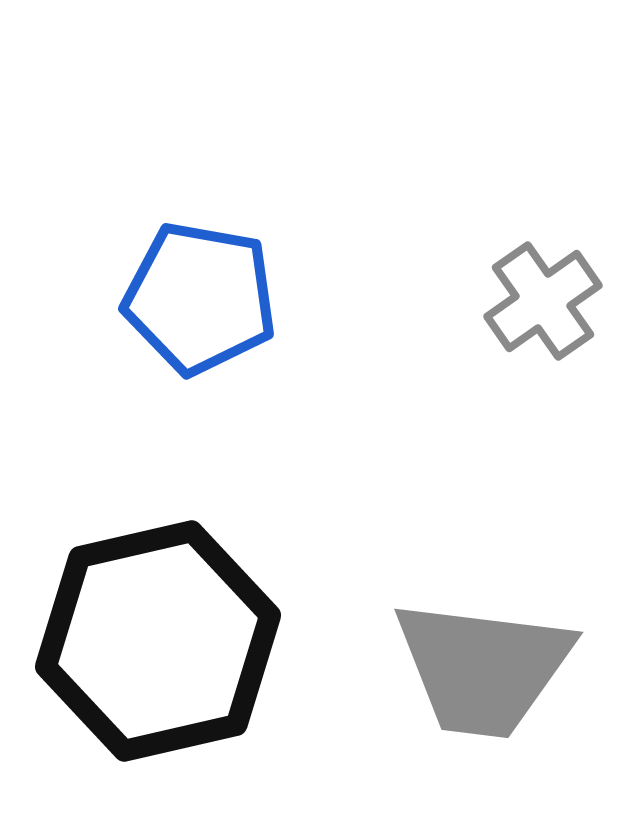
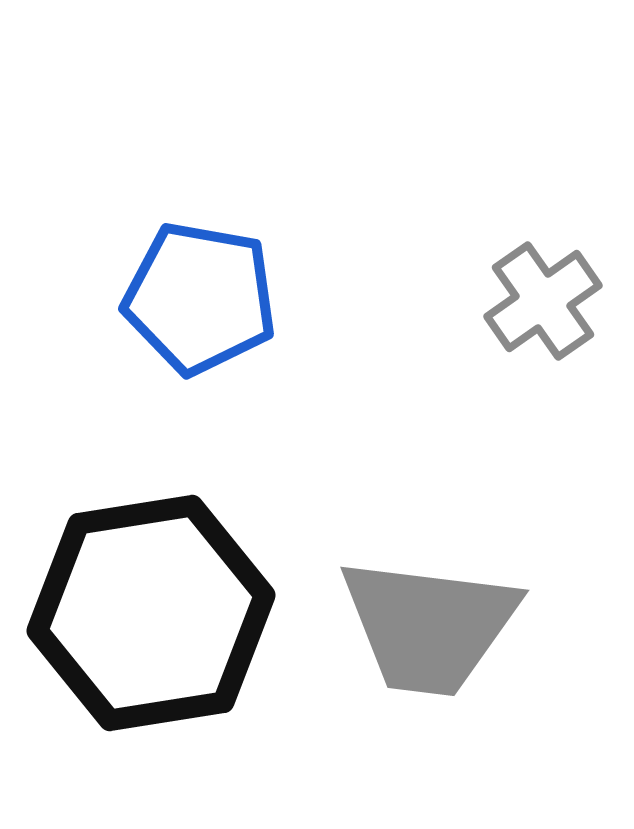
black hexagon: moved 7 px left, 28 px up; rotated 4 degrees clockwise
gray trapezoid: moved 54 px left, 42 px up
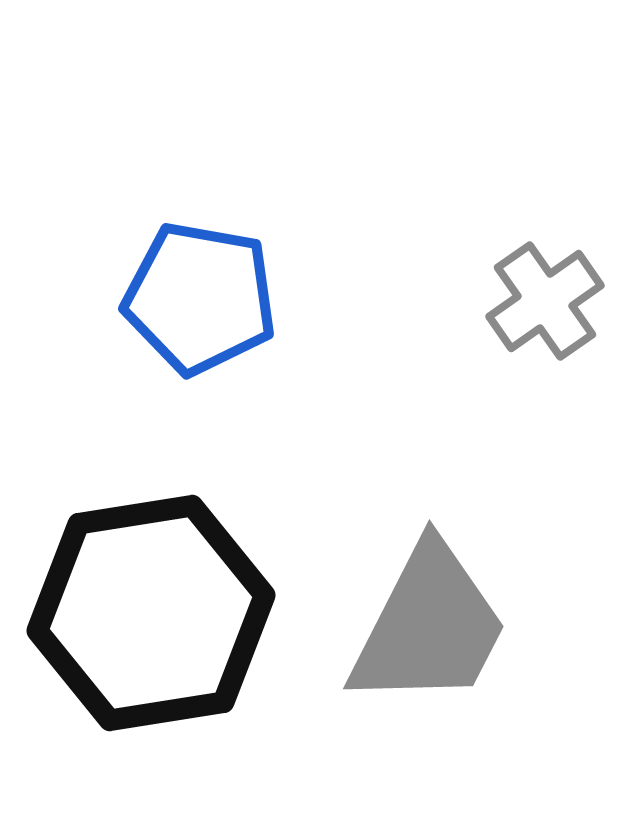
gray cross: moved 2 px right
gray trapezoid: rotated 70 degrees counterclockwise
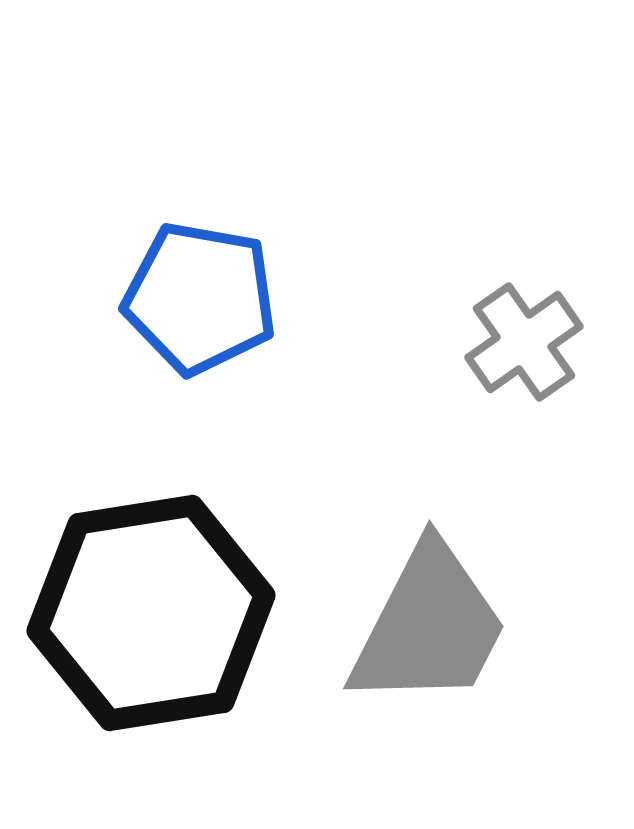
gray cross: moved 21 px left, 41 px down
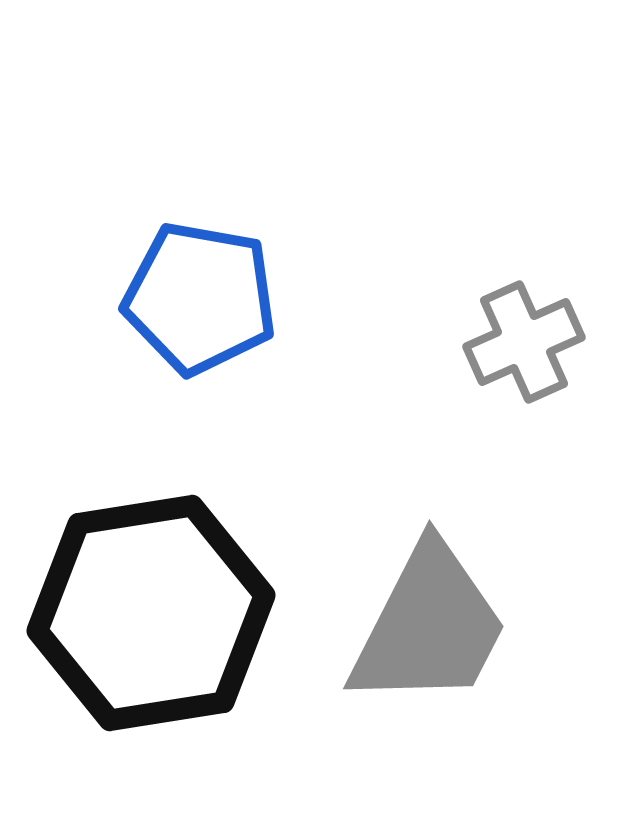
gray cross: rotated 11 degrees clockwise
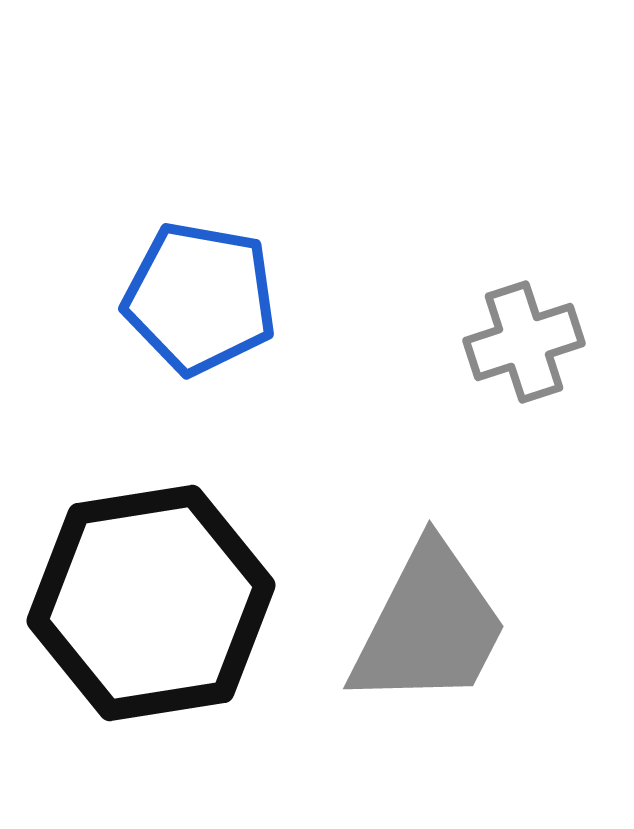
gray cross: rotated 6 degrees clockwise
black hexagon: moved 10 px up
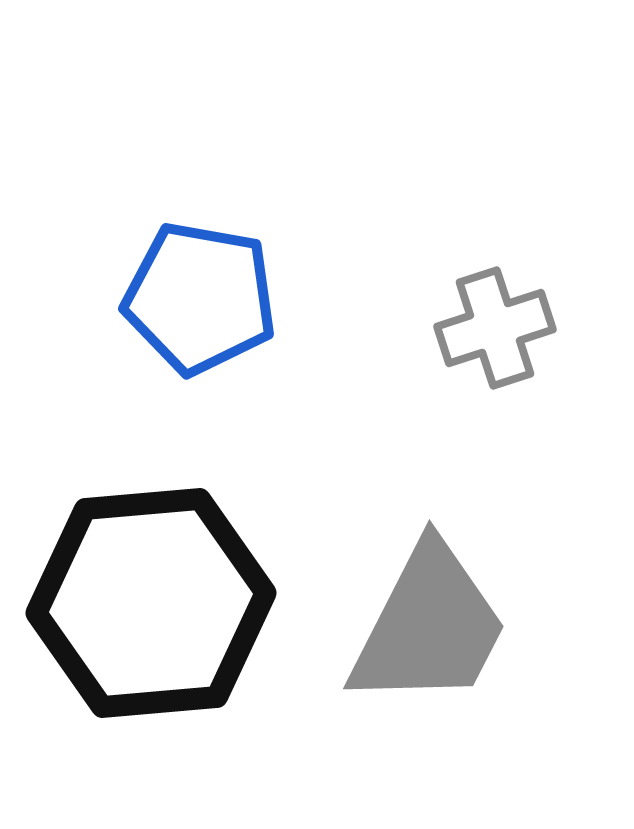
gray cross: moved 29 px left, 14 px up
black hexagon: rotated 4 degrees clockwise
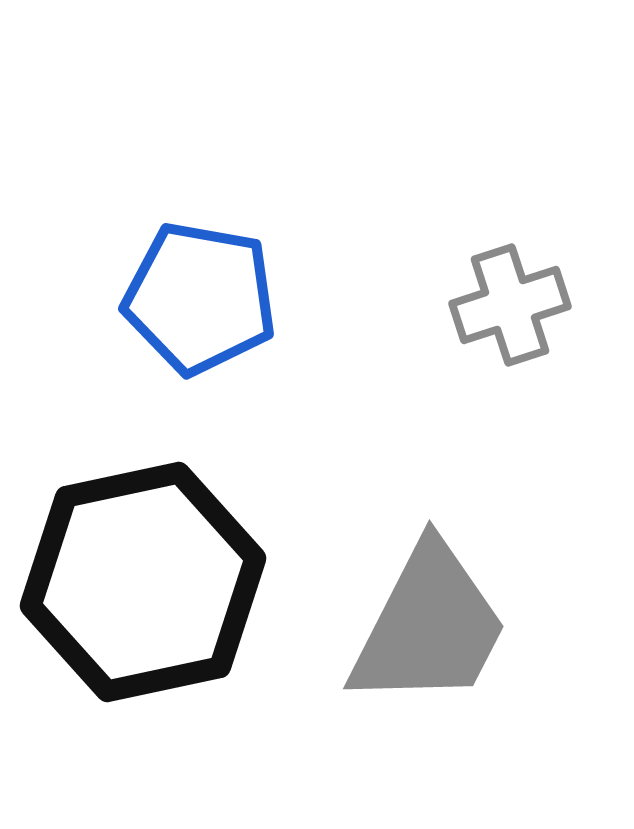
gray cross: moved 15 px right, 23 px up
black hexagon: moved 8 px left, 21 px up; rotated 7 degrees counterclockwise
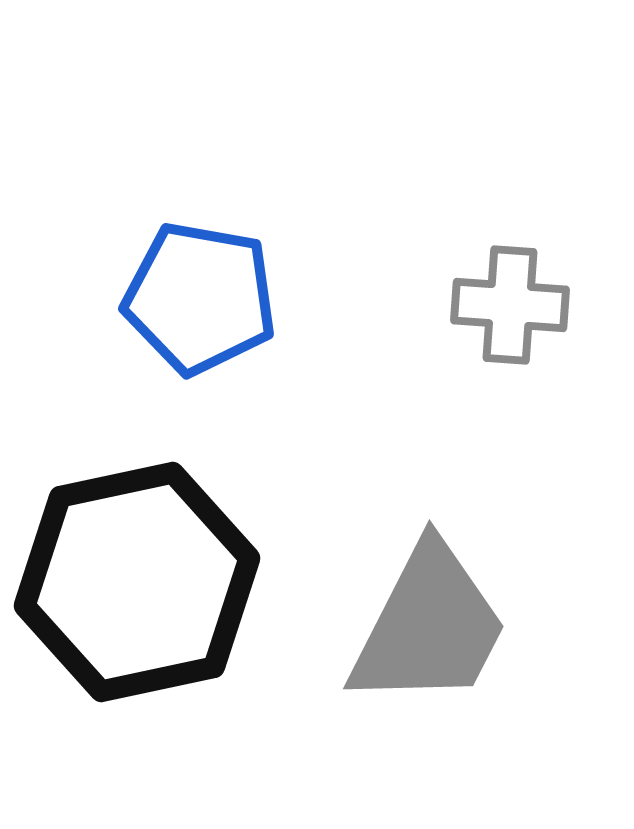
gray cross: rotated 22 degrees clockwise
black hexagon: moved 6 px left
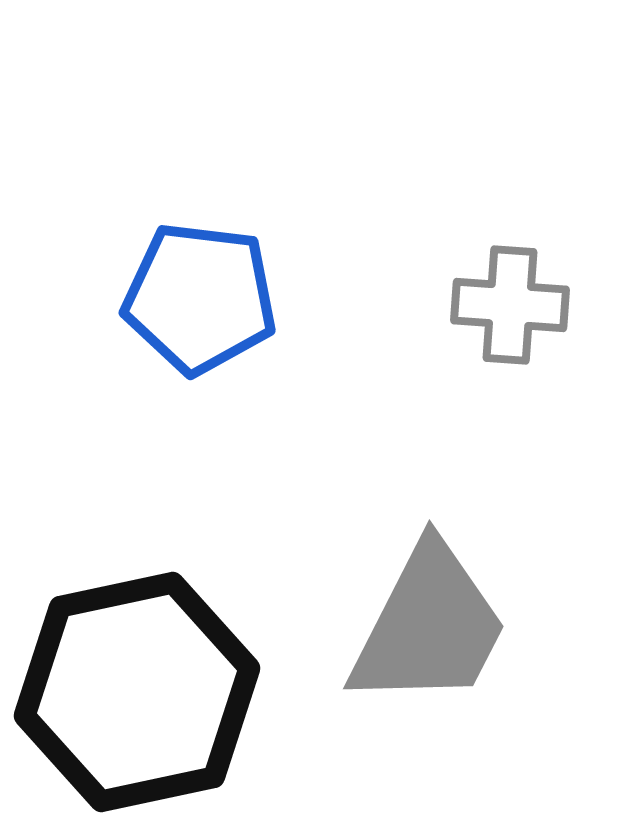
blue pentagon: rotated 3 degrees counterclockwise
black hexagon: moved 110 px down
